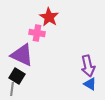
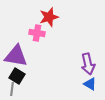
red star: rotated 24 degrees clockwise
purple triangle: moved 6 px left, 1 px down; rotated 15 degrees counterclockwise
purple arrow: moved 2 px up
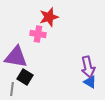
pink cross: moved 1 px right, 1 px down
purple triangle: moved 1 px down
purple arrow: moved 3 px down
black square: moved 8 px right, 1 px down
blue triangle: moved 2 px up
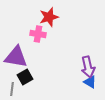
black square: rotated 28 degrees clockwise
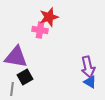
pink cross: moved 2 px right, 4 px up
